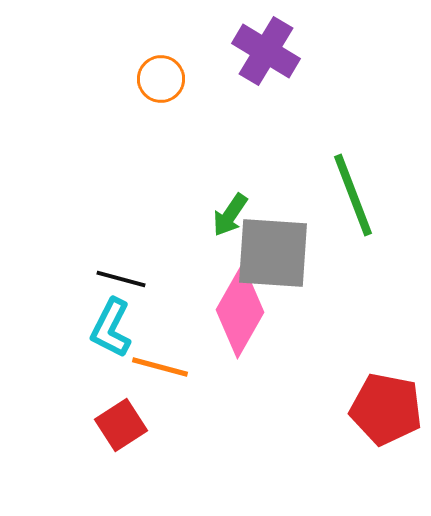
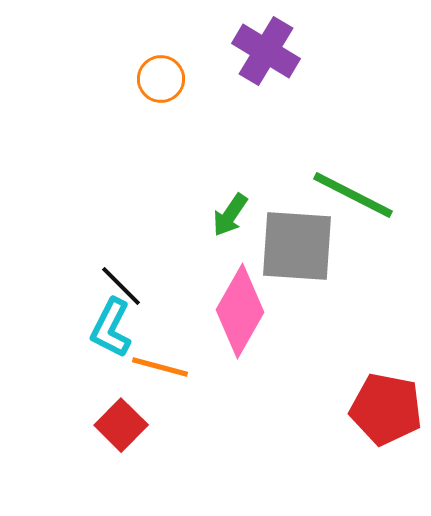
green line: rotated 42 degrees counterclockwise
gray square: moved 24 px right, 7 px up
black line: moved 7 px down; rotated 30 degrees clockwise
red square: rotated 12 degrees counterclockwise
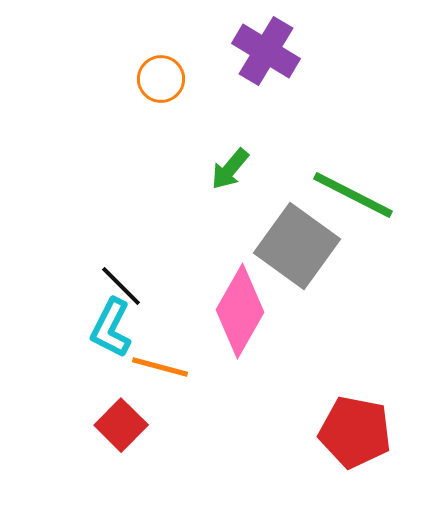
green arrow: moved 46 px up; rotated 6 degrees clockwise
gray square: rotated 32 degrees clockwise
red pentagon: moved 31 px left, 23 px down
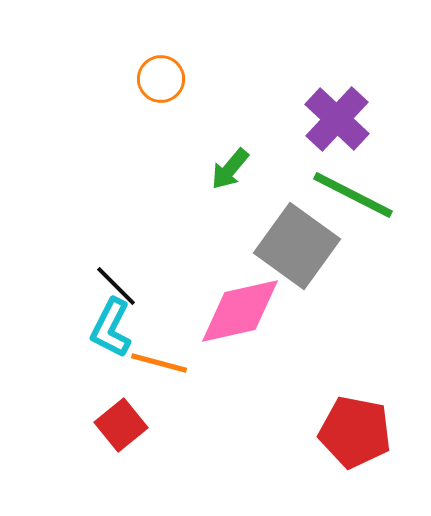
purple cross: moved 71 px right, 68 px down; rotated 12 degrees clockwise
black line: moved 5 px left
pink diamond: rotated 48 degrees clockwise
orange line: moved 1 px left, 4 px up
red square: rotated 6 degrees clockwise
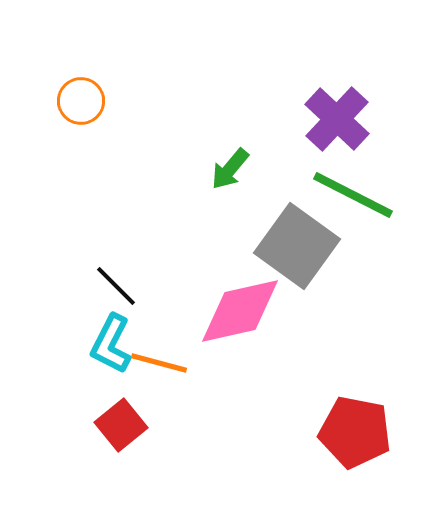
orange circle: moved 80 px left, 22 px down
cyan L-shape: moved 16 px down
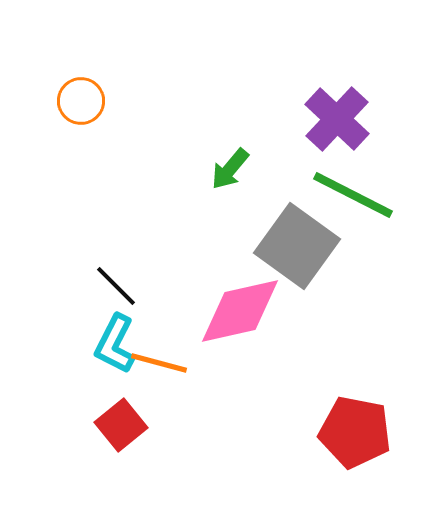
cyan L-shape: moved 4 px right
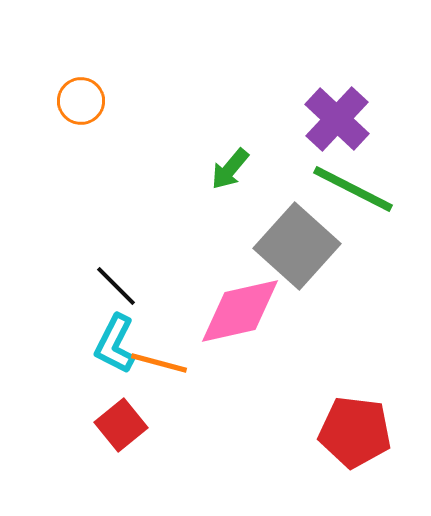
green line: moved 6 px up
gray square: rotated 6 degrees clockwise
red pentagon: rotated 4 degrees counterclockwise
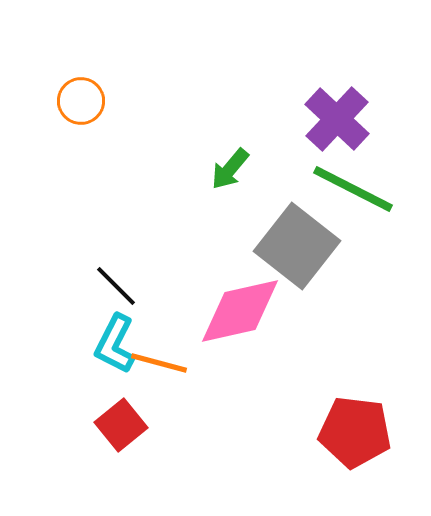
gray square: rotated 4 degrees counterclockwise
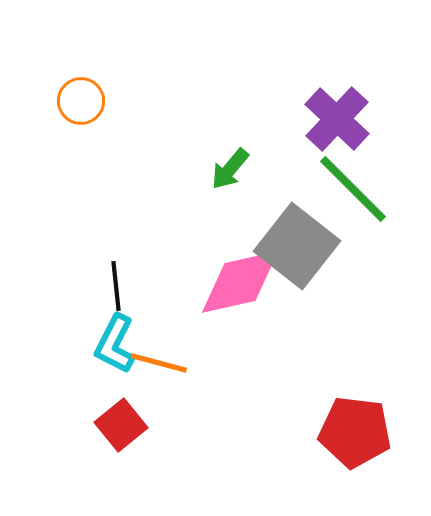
green line: rotated 18 degrees clockwise
black line: rotated 39 degrees clockwise
pink diamond: moved 29 px up
